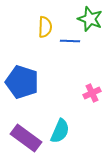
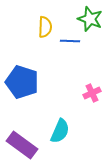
purple rectangle: moved 4 px left, 7 px down
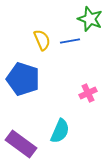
yellow semicircle: moved 3 px left, 13 px down; rotated 25 degrees counterclockwise
blue line: rotated 12 degrees counterclockwise
blue pentagon: moved 1 px right, 3 px up
pink cross: moved 4 px left
purple rectangle: moved 1 px left, 1 px up
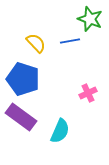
yellow semicircle: moved 6 px left, 3 px down; rotated 20 degrees counterclockwise
purple rectangle: moved 27 px up
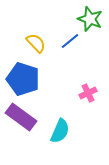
blue line: rotated 30 degrees counterclockwise
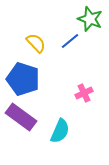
pink cross: moved 4 px left
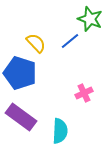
blue pentagon: moved 3 px left, 6 px up
cyan semicircle: rotated 20 degrees counterclockwise
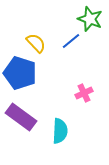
blue line: moved 1 px right
